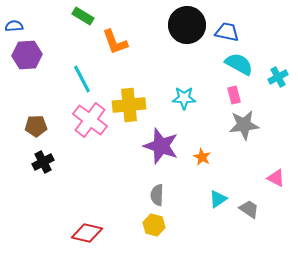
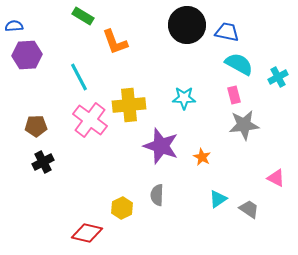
cyan line: moved 3 px left, 2 px up
yellow hexagon: moved 32 px left, 17 px up; rotated 20 degrees clockwise
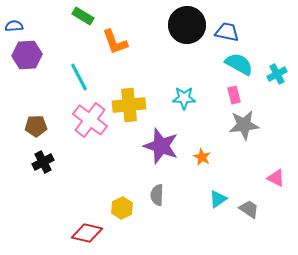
cyan cross: moved 1 px left, 3 px up
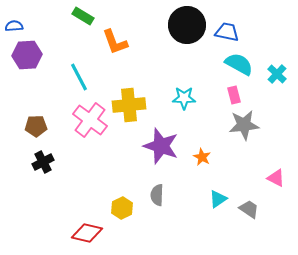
cyan cross: rotated 18 degrees counterclockwise
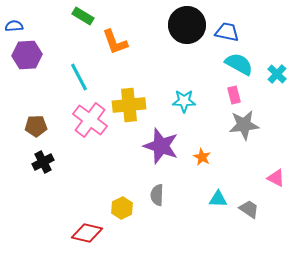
cyan star: moved 3 px down
cyan triangle: rotated 36 degrees clockwise
